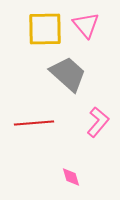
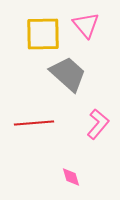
yellow square: moved 2 px left, 5 px down
pink L-shape: moved 2 px down
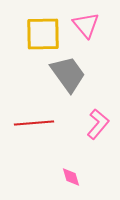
gray trapezoid: rotated 12 degrees clockwise
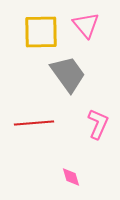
yellow square: moved 2 px left, 2 px up
pink L-shape: rotated 16 degrees counterclockwise
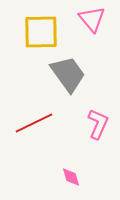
pink triangle: moved 6 px right, 6 px up
red line: rotated 21 degrees counterclockwise
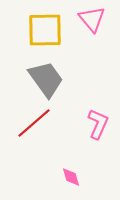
yellow square: moved 4 px right, 2 px up
gray trapezoid: moved 22 px left, 5 px down
red line: rotated 15 degrees counterclockwise
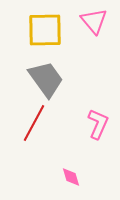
pink triangle: moved 2 px right, 2 px down
red line: rotated 21 degrees counterclockwise
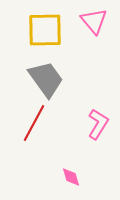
pink L-shape: rotated 8 degrees clockwise
